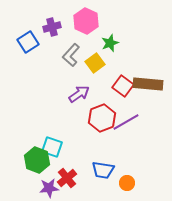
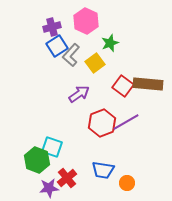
blue square: moved 29 px right, 4 px down
red hexagon: moved 5 px down
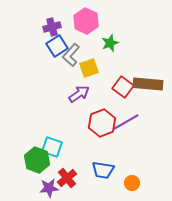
yellow square: moved 6 px left, 5 px down; rotated 18 degrees clockwise
red square: moved 1 px down
orange circle: moved 5 px right
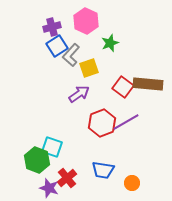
purple star: rotated 24 degrees clockwise
